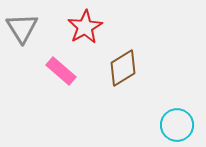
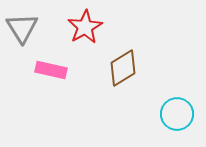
pink rectangle: moved 10 px left, 1 px up; rotated 28 degrees counterclockwise
cyan circle: moved 11 px up
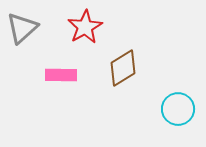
gray triangle: rotated 20 degrees clockwise
pink rectangle: moved 10 px right, 5 px down; rotated 12 degrees counterclockwise
cyan circle: moved 1 px right, 5 px up
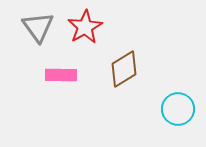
gray triangle: moved 16 px right, 1 px up; rotated 24 degrees counterclockwise
brown diamond: moved 1 px right, 1 px down
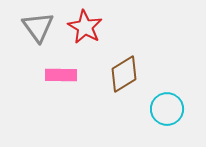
red star: rotated 12 degrees counterclockwise
brown diamond: moved 5 px down
cyan circle: moved 11 px left
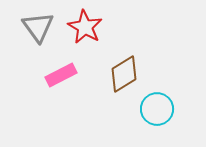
pink rectangle: rotated 28 degrees counterclockwise
cyan circle: moved 10 px left
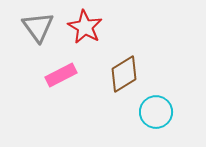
cyan circle: moved 1 px left, 3 px down
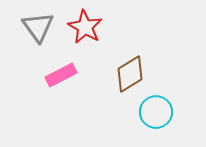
brown diamond: moved 6 px right
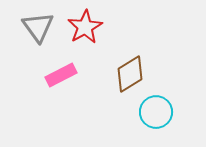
red star: rotated 12 degrees clockwise
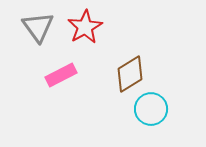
cyan circle: moved 5 px left, 3 px up
